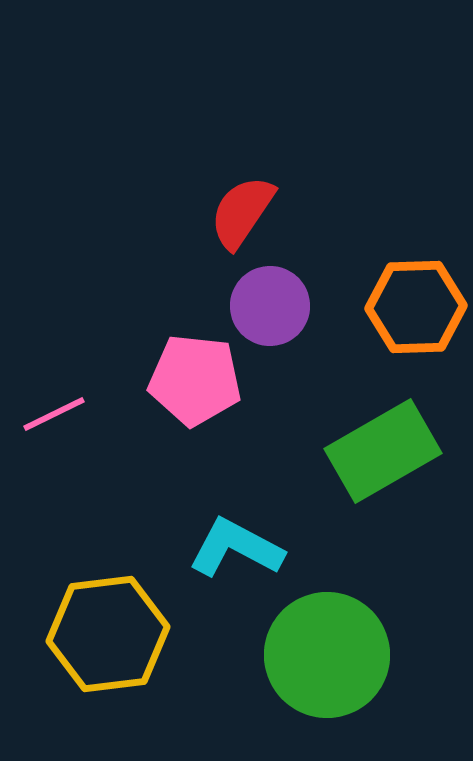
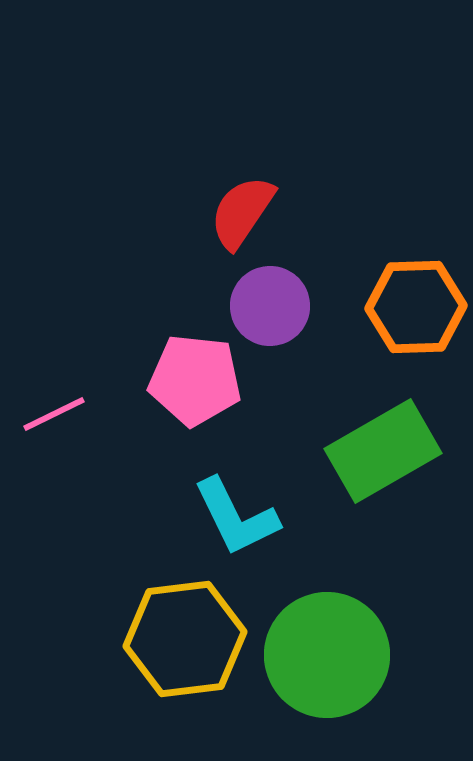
cyan L-shape: moved 31 px up; rotated 144 degrees counterclockwise
yellow hexagon: moved 77 px right, 5 px down
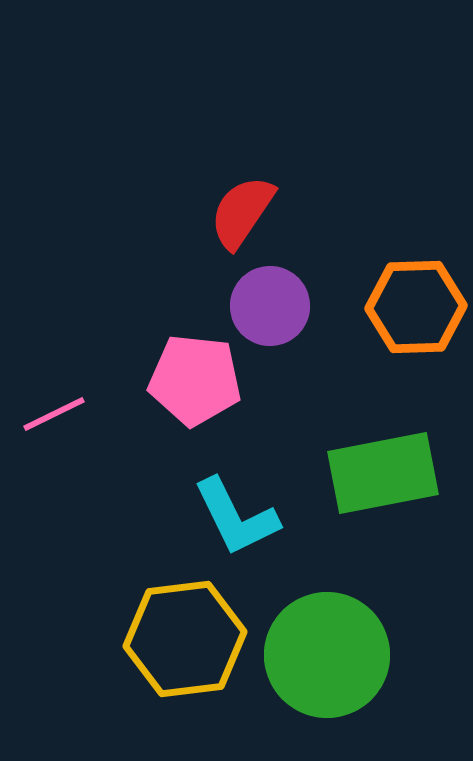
green rectangle: moved 22 px down; rotated 19 degrees clockwise
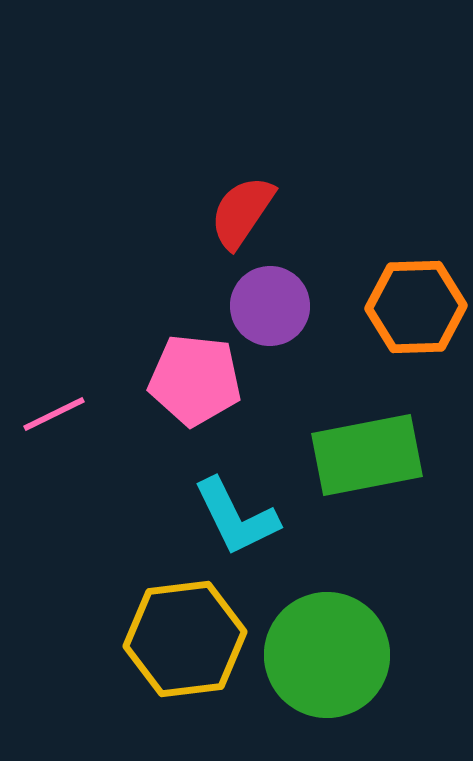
green rectangle: moved 16 px left, 18 px up
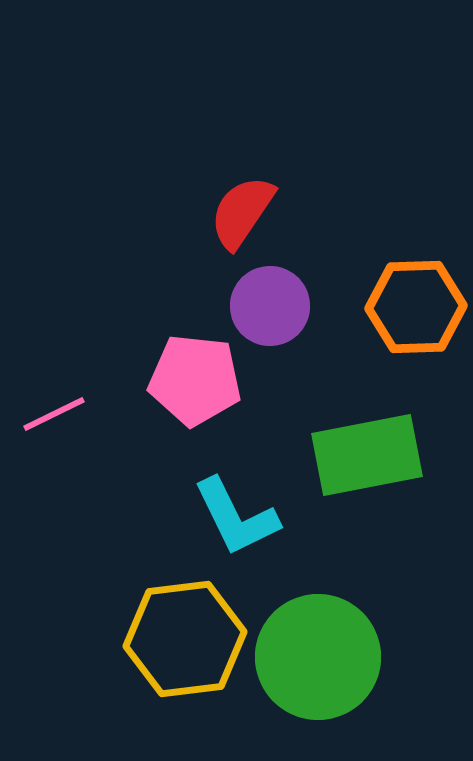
green circle: moved 9 px left, 2 px down
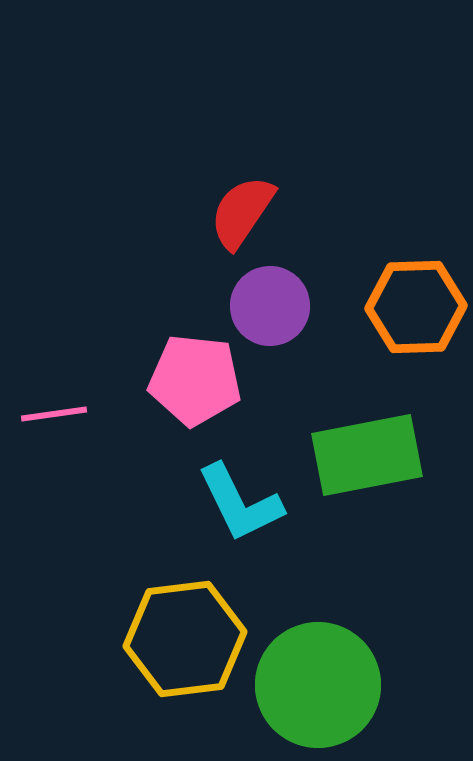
pink line: rotated 18 degrees clockwise
cyan L-shape: moved 4 px right, 14 px up
green circle: moved 28 px down
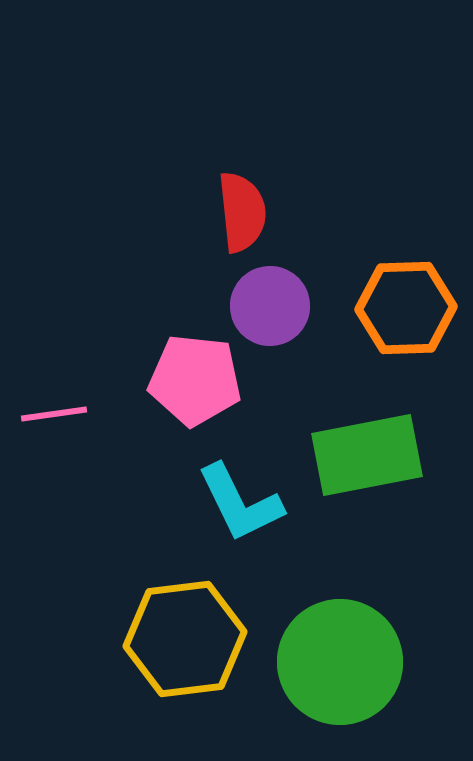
red semicircle: rotated 140 degrees clockwise
orange hexagon: moved 10 px left, 1 px down
green circle: moved 22 px right, 23 px up
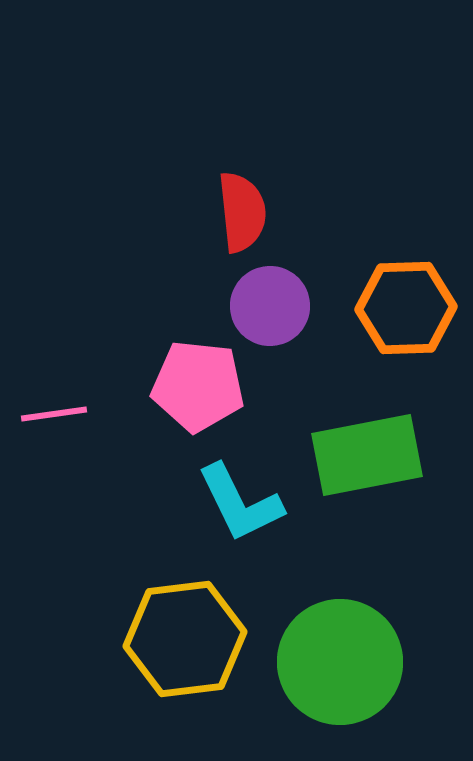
pink pentagon: moved 3 px right, 6 px down
